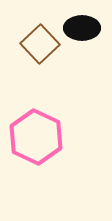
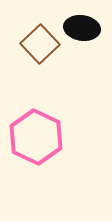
black ellipse: rotated 8 degrees clockwise
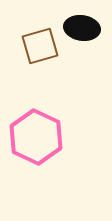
brown square: moved 2 px down; rotated 27 degrees clockwise
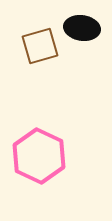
pink hexagon: moved 3 px right, 19 px down
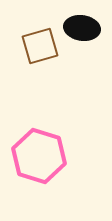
pink hexagon: rotated 8 degrees counterclockwise
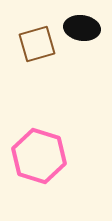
brown square: moved 3 px left, 2 px up
